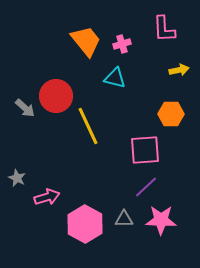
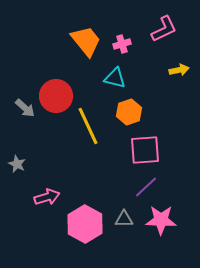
pink L-shape: rotated 112 degrees counterclockwise
orange hexagon: moved 42 px left, 2 px up; rotated 20 degrees counterclockwise
gray star: moved 14 px up
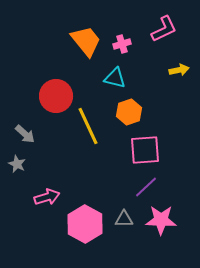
gray arrow: moved 26 px down
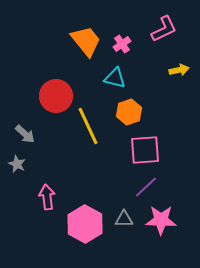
pink cross: rotated 18 degrees counterclockwise
pink arrow: rotated 80 degrees counterclockwise
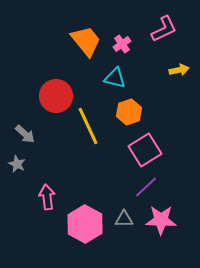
pink square: rotated 28 degrees counterclockwise
